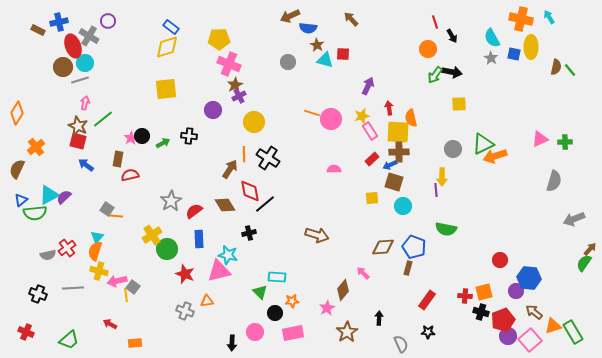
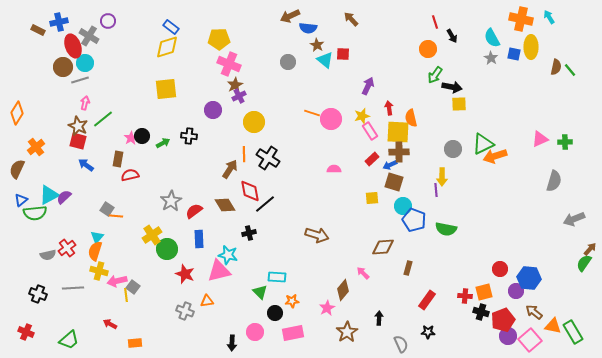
cyan triangle at (325, 60): rotated 24 degrees clockwise
black arrow at (452, 72): moved 15 px down
blue pentagon at (414, 247): moved 27 px up
red circle at (500, 260): moved 9 px down
orange triangle at (553, 326): rotated 30 degrees clockwise
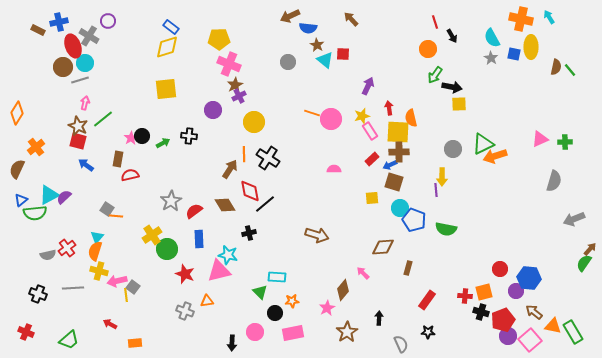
cyan circle at (403, 206): moved 3 px left, 2 px down
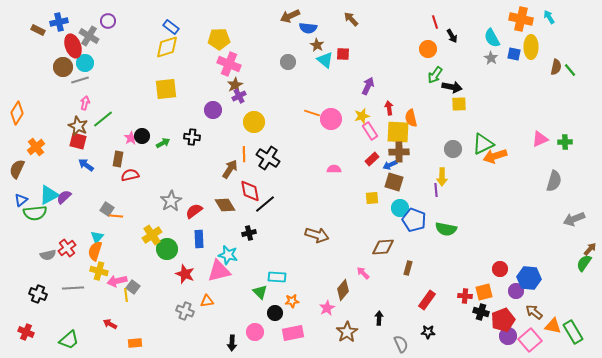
black cross at (189, 136): moved 3 px right, 1 px down
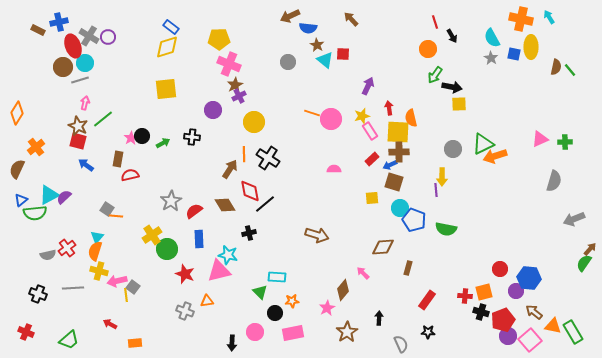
purple circle at (108, 21): moved 16 px down
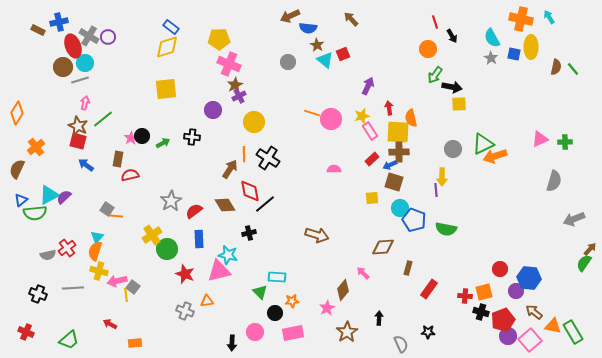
red square at (343, 54): rotated 24 degrees counterclockwise
green line at (570, 70): moved 3 px right, 1 px up
red rectangle at (427, 300): moved 2 px right, 11 px up
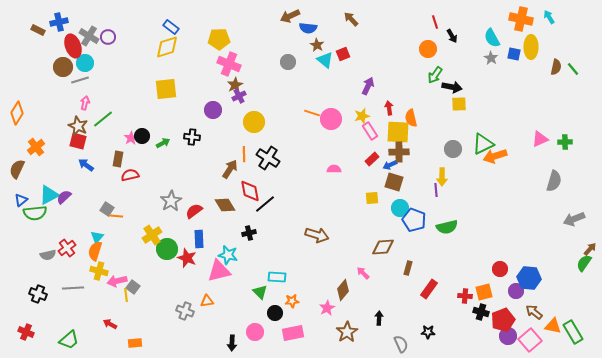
green semicircle at (446, 229): moved 1 px right, 2 px up; rotated 25 degrees counterclockwise
red star at (185, 274): moved 2 px right, 16 px up
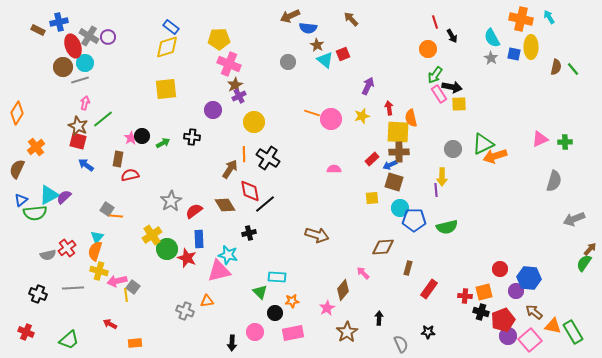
pink rectangle at (370, 131): moved 69 px right, 37 px up
blue pentagon at (414, 220): rotated 20 degrees counterclockwise
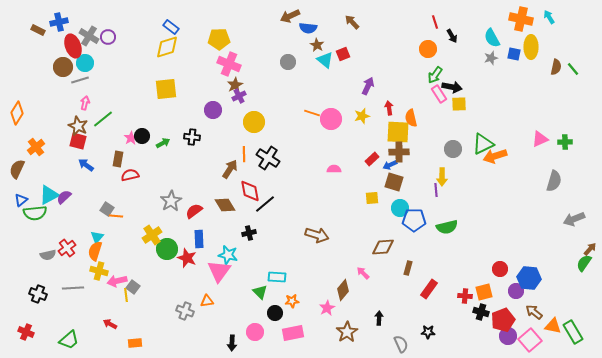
brown arrow at (351, 19): moved 1 px right, 3 px down
gray star at (491, 58): rotated 24 degrees clockwise
pink triangle at (219, 271): rotated 40 degrees counterclockwise
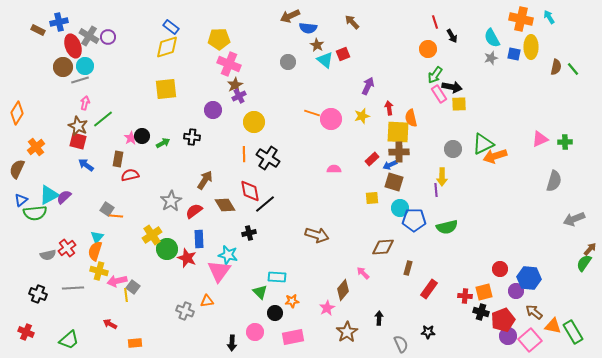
cyan circle at (85, 63): moved 3 px down
brown arrow at (230, 169): moved 25 px left, 11 px down
pink rectangle at (293, 333): moved 4 px down
